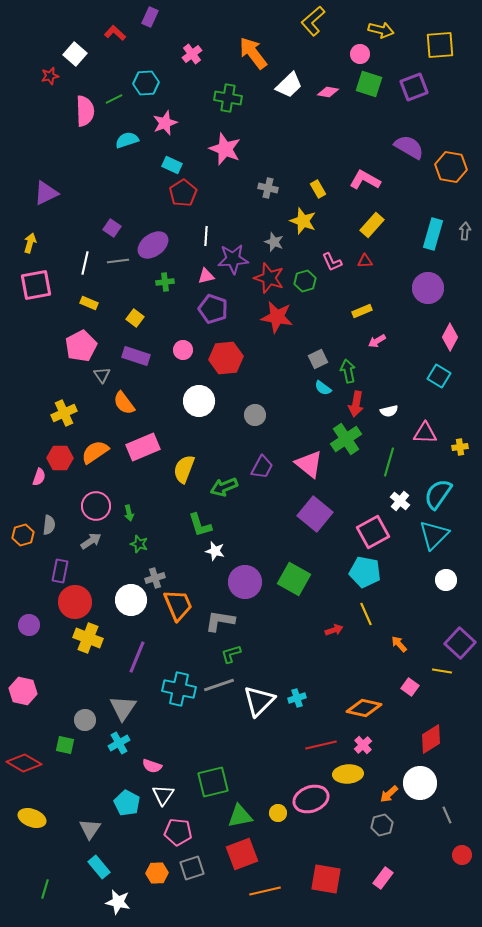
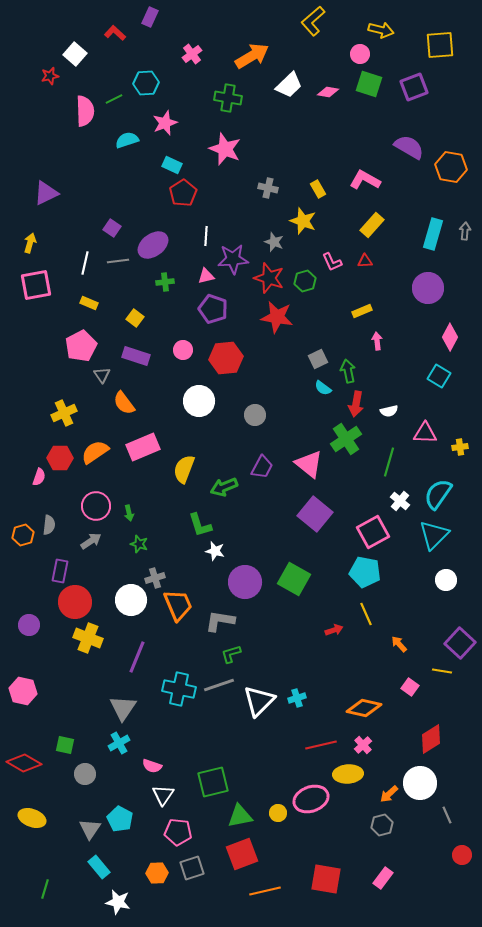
orange arrow at (253, 53): moved 1 px left, 3 px down; rotated 96 degrees clockwise
pink arrow at (377, 341): rotated 114 degrees clockwise
gray circle at (85, 720): moved 54 px down
cyan pentagon at (127, 803): moved 7 px left, 16 px down
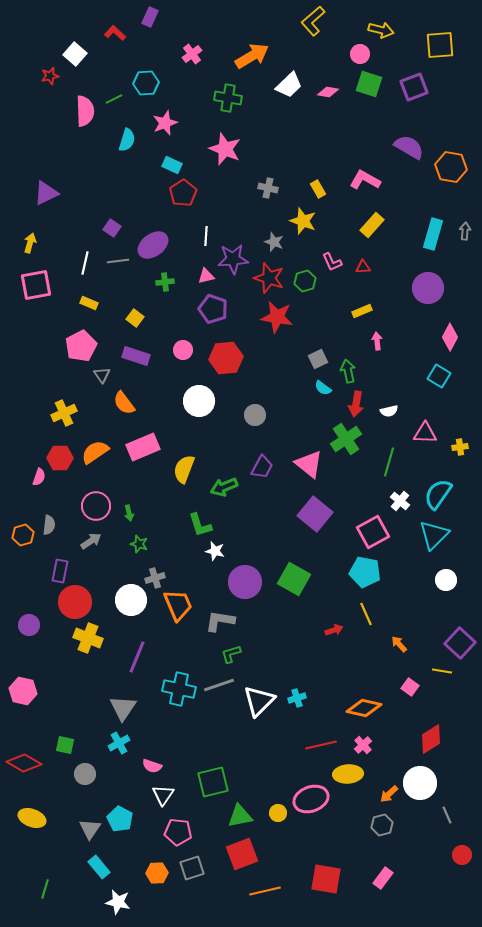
cyan semicircle at (127, 140): rotated 125 degrees clockwise
red triangle at (365, 261): moved 2 px left, 6 px down
